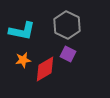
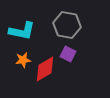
gray hexagon: rotated 16 degrees counterclockwise
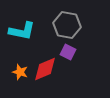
purple square: moved 2 px up
orange star: moved 3 px left, 12 px down; rotated 28 degrees clockwise
red diamond: rotated 8 degrees clockwise
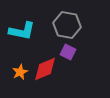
orange star: rotated 28 degrees clockwise
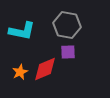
purple square: rotated 28 degrees counterclockwise
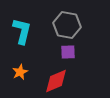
cyan L-shape: rotated 88 degrees counterclockwise
red diamond: moved 11 px right, 12 px down
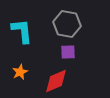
gray hexagon: moved 1 px up
cyan L-shape: rotated 20 degrees counterclockwise
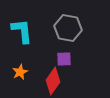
gray hexagon: moved 1 px right, 4 px down
purple square: moved 4 px left, 7 px down
red diamond: moved 3 px left; rotated 32 degrees counterclockwise
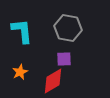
red diamond: rotated 24 degrees clockwise
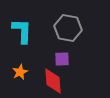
cyan L-shape: rotated 8 degrees clockwise
purple square: moved 2 px left
red diamond: rotated 64 degrees counterclockwise
